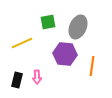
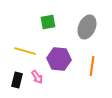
gray ellipse: moved 9 px right
yellow line: moved 3 px right, 8 px down; rotated 40 degrees clockwise
purple hexagon: moved 6 px left, 5 px down
pink arrow: rotated 32 degrees counterclockwise
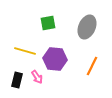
green square: moved 1 px down
purple hexagon: moved 4 px left
orange line: rotated 18 degrees clockwise
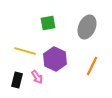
purple hexagon: rotated 20 degrees clockwise
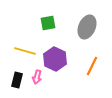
pink arrow: rotated 48 degrees clockwise
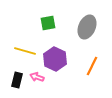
pink arrow: rotated 96 degrees clockwise
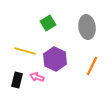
green square: rotated 21 degrees counterclockwise
gray ellipse: rotated 30 degrees counterclockwise
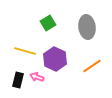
orange line: rotated 30 degrees clockwise
black rectangle: moved 1 px right
